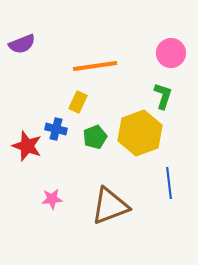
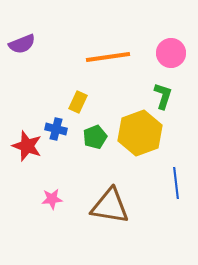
orange line: moved 13 px right, 9 px up
blue line: moved 7 px right
brown triangle: rotated 30 degrees clockwise
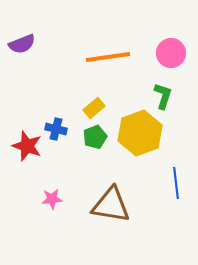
yellow rectangle: moved 16 px right, 6 px down; rotated 25 degrees clockwise
brown triangle: moved 1 px right, 1 px up
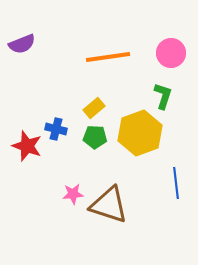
green pentagon: rotated 25 degrees clockwise
pink star: moved 21 px right, 5 px up
brown triangle: moved 2 px left; rotated 9 degrees clockwise
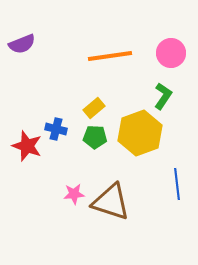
orange line: moved 2 px right, 1 px up
green L-shape: rotated 16 degrees clockwise
blue line: moved 1 px right, 1 px down
pink star: moved 1 px right
brown triangle: moved 2 px right, 3 px up
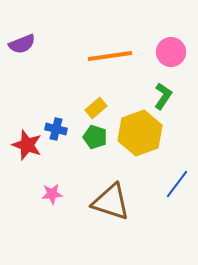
pink circle: moved 1 px up
yellow rectangle: moved 2 px right
green pentagon: rotated 15 degrees clockwise
red star: moved 1 px up
blue line: rotated 44 degrees clockwise
pink star: moved 22 px left
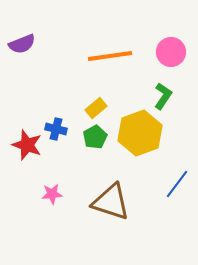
green pentagon: rotated 25 degrees clockwise
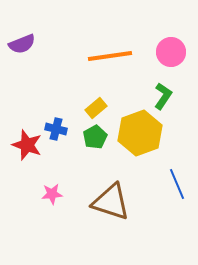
blue line: rotated 60 degrees counterclockwise
